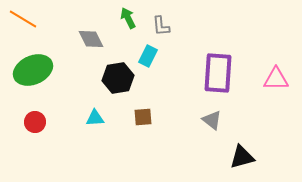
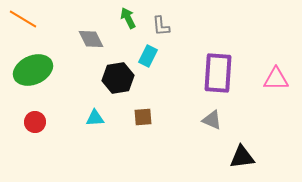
gray triangle: rotated 15 degrees counterclockwise
black triangle: rotated 8 degrees clockwise
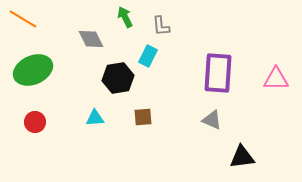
green arrow: moved 3 px left, 1 px up
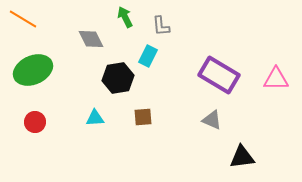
purple rectangle: moved 1 px right, 2 px down; rotated 63 degrees counterclockwise
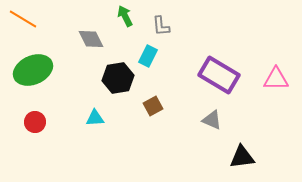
green arrow: moved 1 px up
brown square: moved 10 px right, 11 px up; rotated 24 degrees counterclockwise
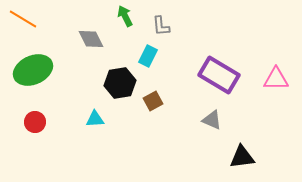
black hexagon: moved 2 px right, 5 px down
brown square: moved 5 px up
cyan triangle: moved 1 px down
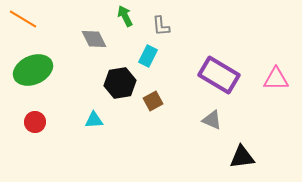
gray diamond: moved 3 px right
cyan triangle: moved 1 px left, 1 px down
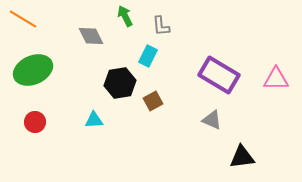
gray diamond: moved 3 px left, 3 px up
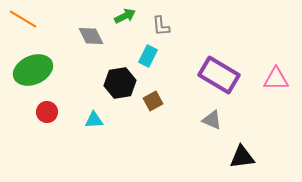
green arrow: rotated 90 degrees clockwise
red circle: moved 12 px right, 10 px up
